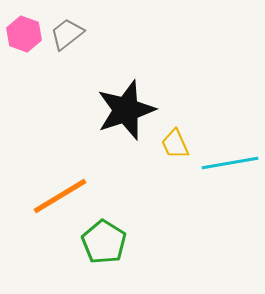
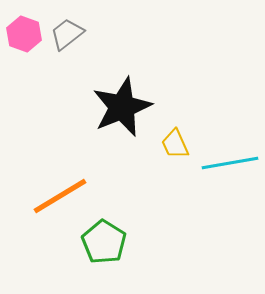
black star: moved 4 px left, 3 px up; rotated 4 degrees counterclockwise
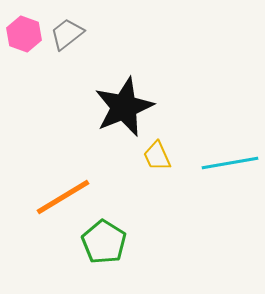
black star: moved 2 px right
yellow trapezoid: moved 18 px left, 12 px down
orange line: moved 3 px right, 1 px down
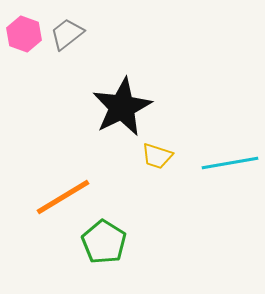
black star: moved 2 px left; rotated 4 degrees counterclockwise
yellow trapezoid: rotated 48 degrees counterclockwise
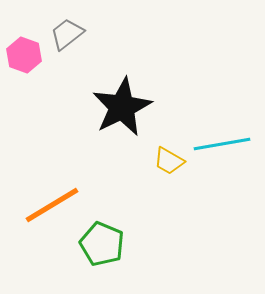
pink hexagon: moved 21 px down
yellow trapezoid: moved 12 px right, 5 px down; rotated 12 degrees clockwise
cyan line: moved 8 px left, 19 px up
orange line: moved 11 px left, 8 px down
green pentagon: moved 2 px left, 2 px down; rotated 9 degrees counterclockwise
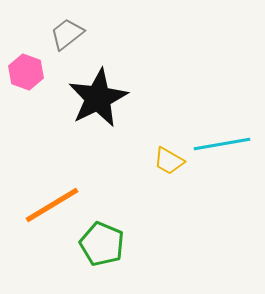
pink hexagon: moved 2 px right, 17 px down
black star: moved 24 px left, 9 px up
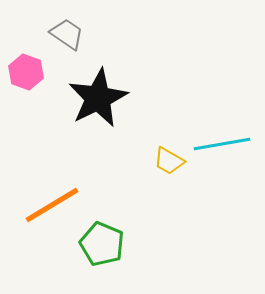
gray trapezoid: rotated 72 degrees clockwise
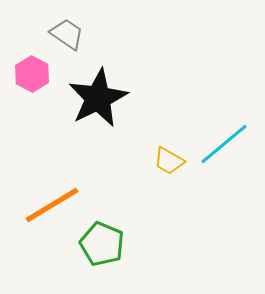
pink hexagon: moved 6 px right, 2 px down; rotated 8 degrees clockwise
cyan line: moved 2 px right; rotated 30 degrees counterclockwise
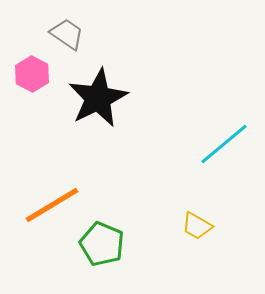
yellow trapezoid: moved 28 px right, 65 px down
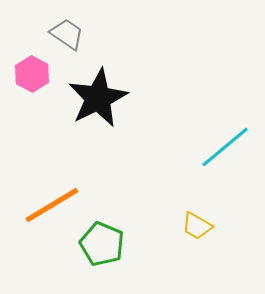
cyan line: moved 1 px right, 3 px down
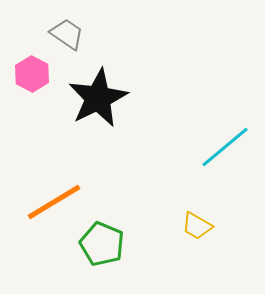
orange line: moved 2 px right, 3 px up
